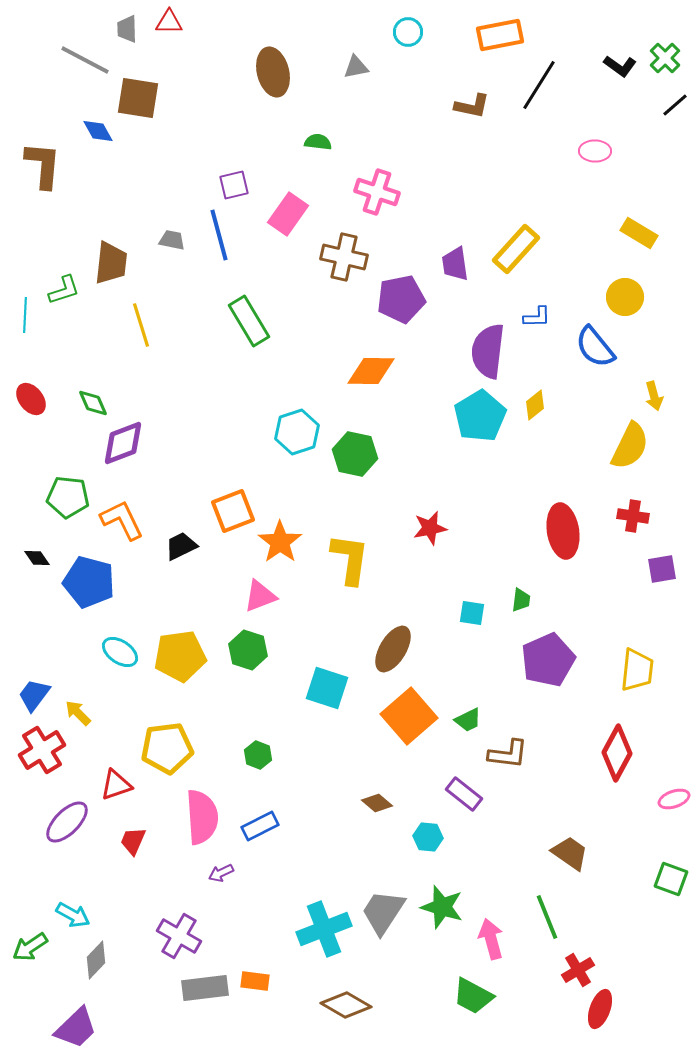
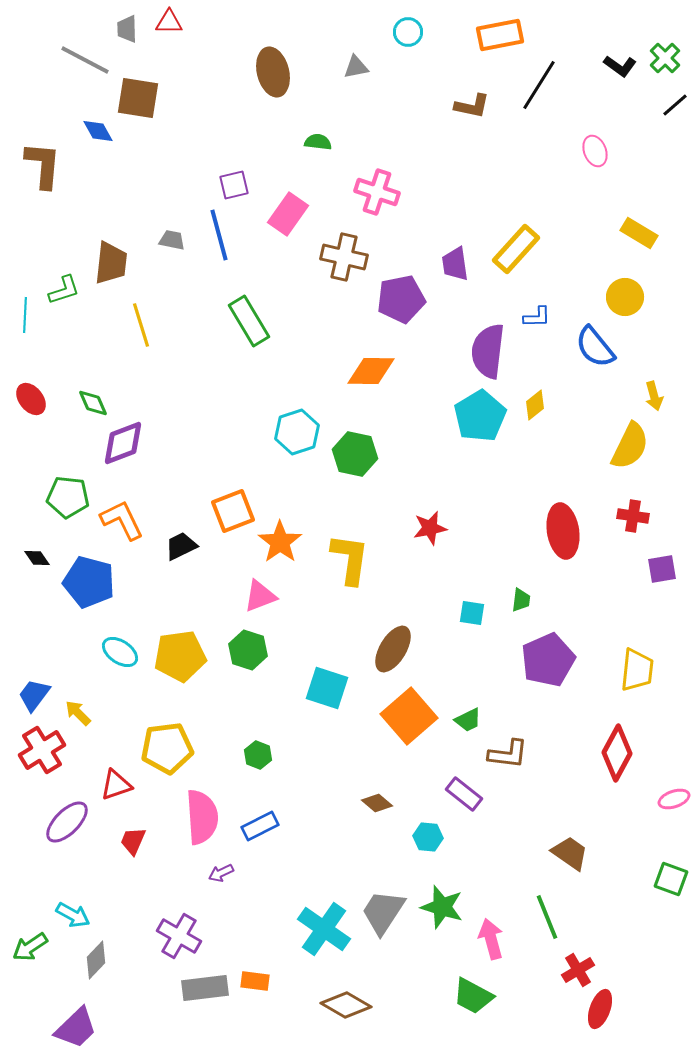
pink ellipse at (595, 151): rotated 68 degrees clockwise
cyan cross at (324, 929): rotated 34 degrees counterclockwise
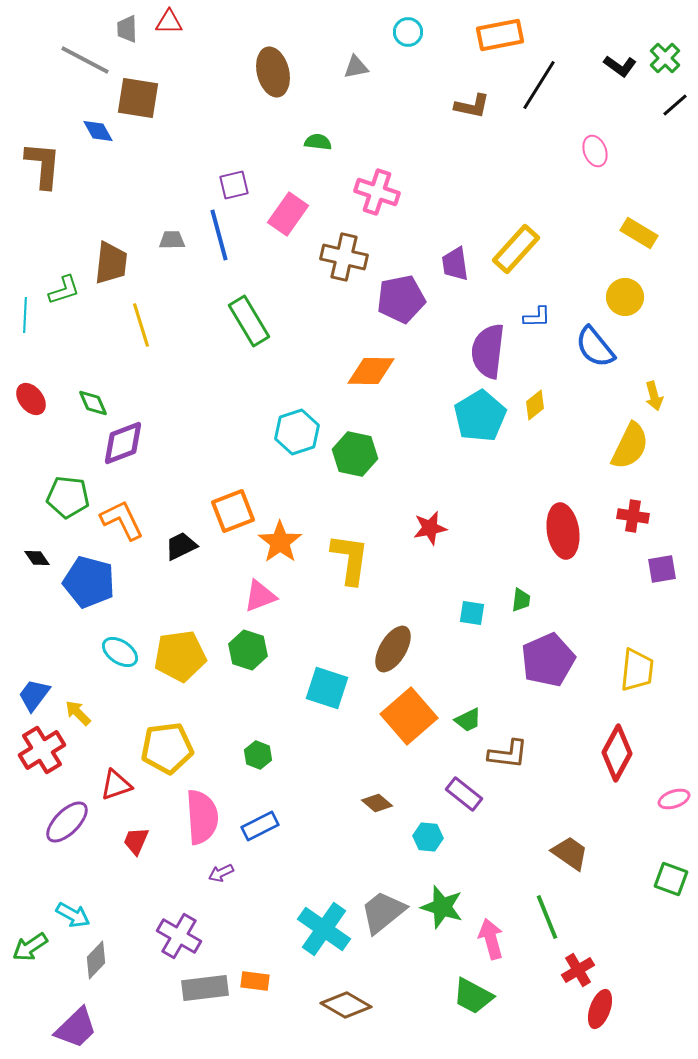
gray trapezoid at (172, 240): rotated 12 degrees counterclockwise
red trapezoid at (133, 841): moved 3 px right
gray trapezoid at (383, 912): rotated 18 degrees clockwise
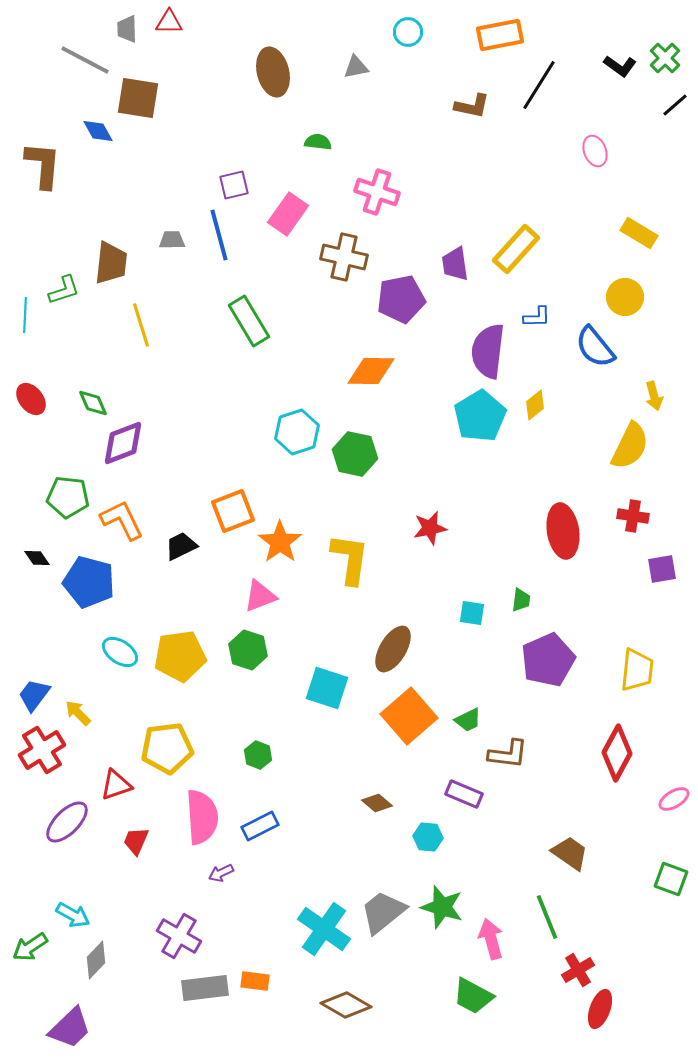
purple rectangle at (464, 794): rotated 15 degrees counterclockwise
pink ellipse at (674, 799): rotated 12 degrees counterclockwise
purple trapezoid at (76, 1028): moved 6 px left
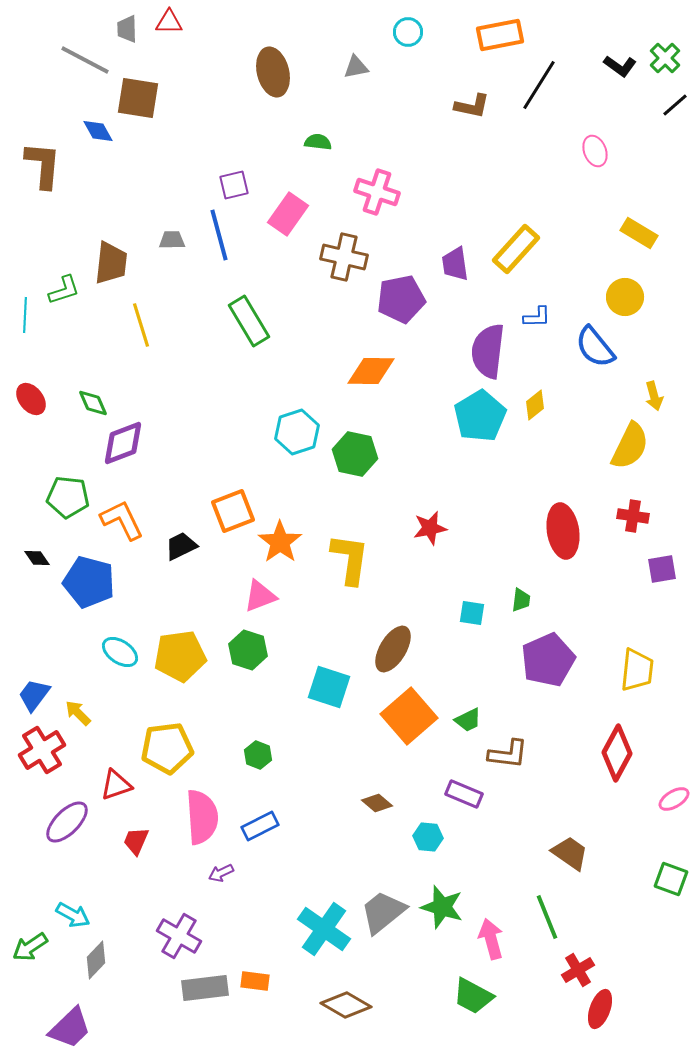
cyan square at (327, 688): moved 2 px right, 1 px up
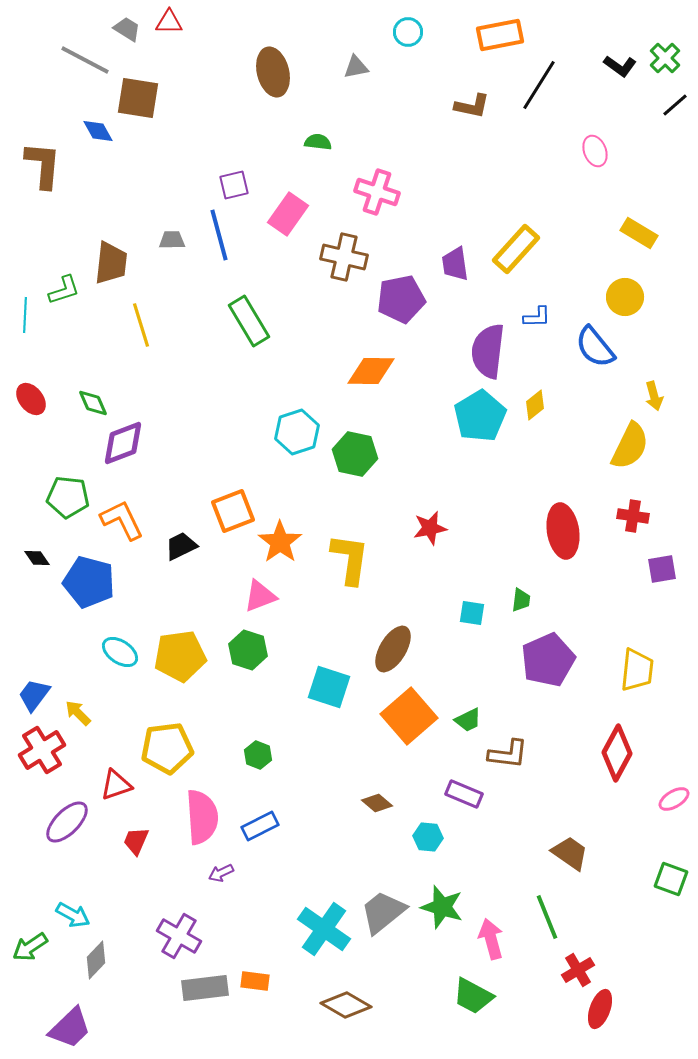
gray trapezoid at (127, 29): rotated 124 degrees clockwise
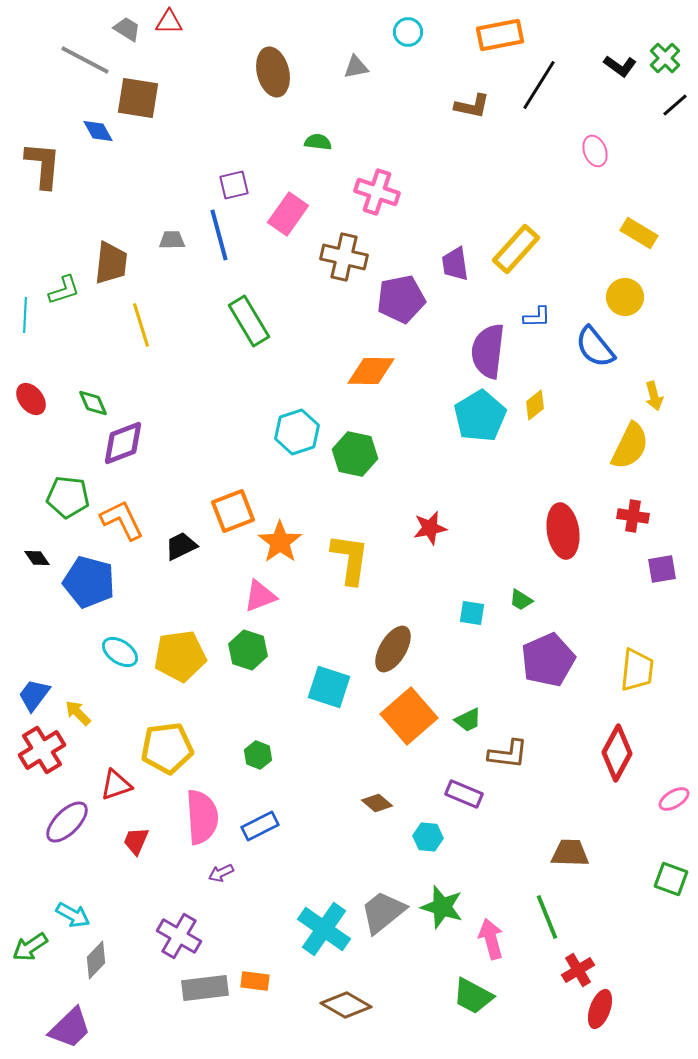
green trapezoid at (521, 600): rotated 115 degrees clockwise
brown trapezoid at (570, 853): rotated 33 degrees counterclockwise
